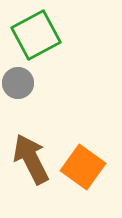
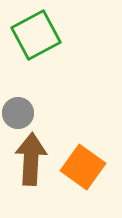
gray circle: moved 30 px down
brown arrow: rotated 30 degrees clockwise
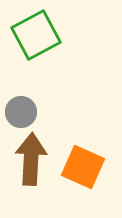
gray circle: moved 3 px right, 1 px up
orange square: rotated 12 degrees counterclockwise
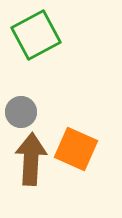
orange square: moved 7 px left, 18 px up
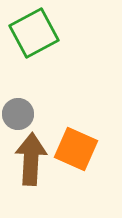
green square: moved 2 px left, 2 px up
gray circle: moved 3 px left, 2 px down
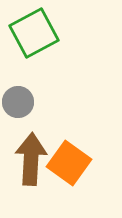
gray circle: moved 12 px up
orange square: moved 7 px left, 14 px down; rotated 12 degrees clockwise
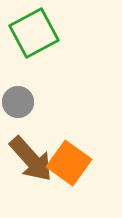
brown arrow: rotated 135 degrees clockwise
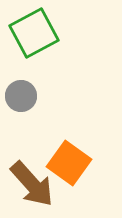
gray circle: moved 3 px right, 6 px up
brown arrow: moved 1 px right, 25 px down
